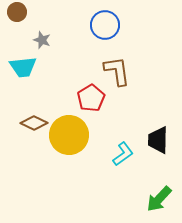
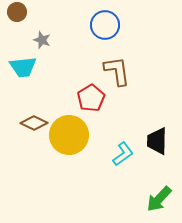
black trapezoid: moved 1 px left, 1 px down
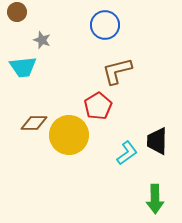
brown L-shape: rotated 96 degrees counterclockwise
red pentagon: moved 7 px right, 8 px down
brown diamond: rotated 24 degrees counterclockwise
cyan L-shape: moved 4 px right, 1 px up
green arrow: moved 4 px left; rotated 44 degrees counterclockwise
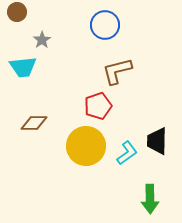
gray star: rotated 18 degrees clockwise
red pentagon: rotated 12 degrees clockwise
yellow circle: moved 17 px right, 11 px down
green arrow: moved 5 px left
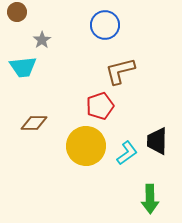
brown L-shape: moved 3 px right
red pentagon: moved 2 px right
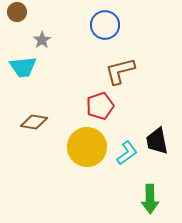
brown diamond: moved 1 px up; rotated 8 degrees clockwise
black trapezoid: rotated 12 degrees counterclockwise
yellow circle: moved 1 px right, 1 px down
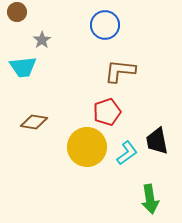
brown L-shape: rotated 20 degrees clockwise
red pentagon: moved 7 px right, 6 px down
green arrow: rotated 8 degrees counterclockwise
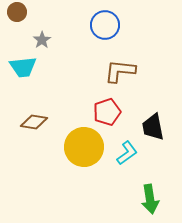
black trapezoid: moved 4 px left, 14 px up
yellow circle: moved 3 px left
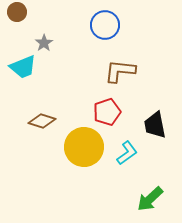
gray star: moved 2 px right, 3 px down
cyan trapezoid: rotated 16 degrees counterclockwise
brown diamond: moved 8 px right, 1 px up; rotated 8 degrees clockwise
black trapezoid: moved 2 px right, 2 px up
green arrow: rotated 56 degrees clockwise
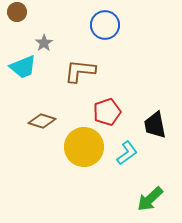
brown L-shape: moved 40 px left
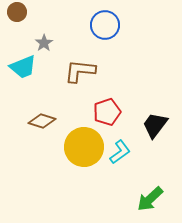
black trapezoid: rotated 48 degrees clockwise
cyan L-shape: moved 7 px left, 1 px up
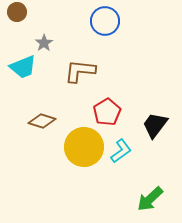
blue circle: moved 4 px up
red pentagon: rotated 12 degrees counterclockwise
cyan L-shape: moved 1 px right, 1 px up
